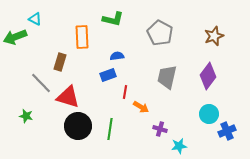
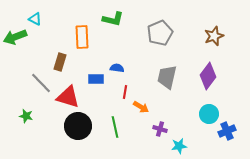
gray pentagon: rotated 20 degrees clockwise
blue semicircle: moved 12 px down; rotated 16 degrees clockwise
blue rectangle: moved 12 px left, 4 px down; rotated 21 degrees clockwise
green line: moved 5 px right, 2 px up; rotated 20 degrees counterclockwise
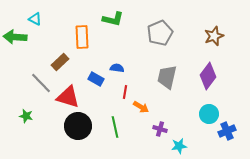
green arrow: rotated 25 degrees clockwise
brown rectangle: rotated 30 degrees clockwise
blue rectangle: rotated 28 degrees clockwise
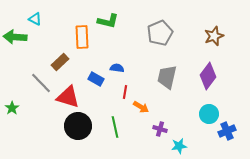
green L-shape: moved 5 px left, 2 px down
green star: moved 14 px left, 8 px up; rotated 24 degrees clockwise
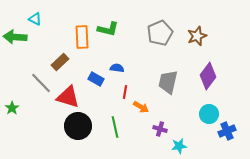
green L-shape: moved 8 px down
brown star: moved 17 px left
gray trapezoid: moved 1 px right, 5 px down
